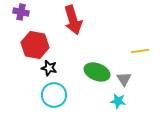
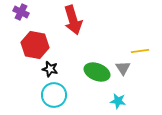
purple cross: rotated 14 degrees clockwise
black star: moved 1 px right, 1 px down
gray triangle: moved 1 px left, 11 px up
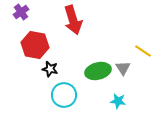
purple cross: rotated 28 degrees clockwise
yellow line: moved 3 px right; rotated 42 degrees clockwise
green ellipse: moved 1 px right, 1 px up; rotated 35 degrees counterclockwise
cyan circle: moved 10 px right
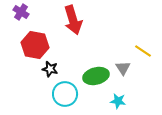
purple cross: rotated 21 degrees counterclockwise
green ellipse: moved 2 px left, 5 px down
cyan circle: moved 1 px right, 1 px up
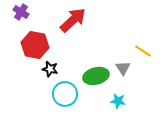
red arrow: rotated 116 degrees counterclockwise
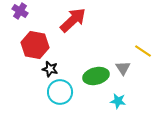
purple cross: moved 1 px left, 1 px up
cyan circle: moved 5 px left, 2 px up
